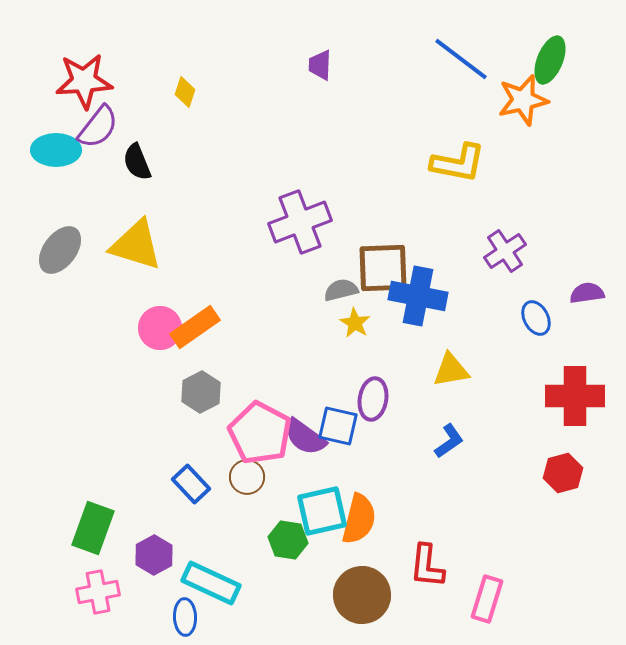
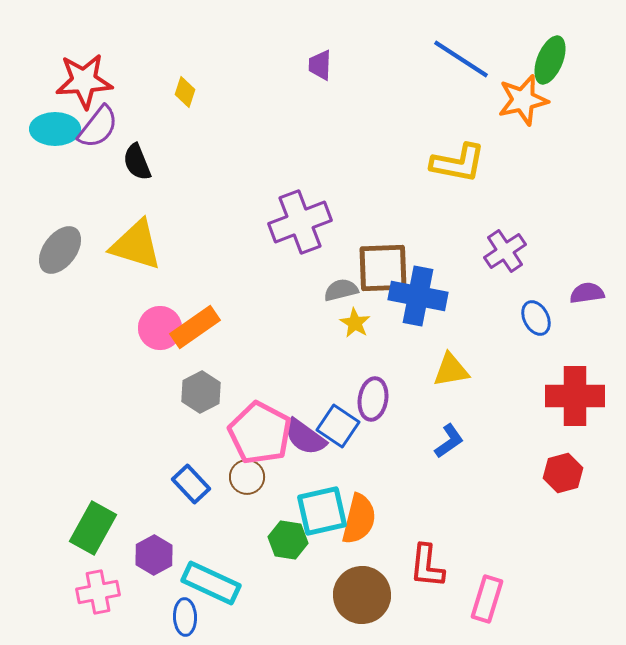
blue line at (461, 59): rotated 4 degrees counterclockwise
cyan ellipse at (56, 150): moved 1 px left, 21 px up
blue square at (338, 426): rotated 21 degrees clockwise
green rectangle at (93, 528): rotated 9 degrees clockwise
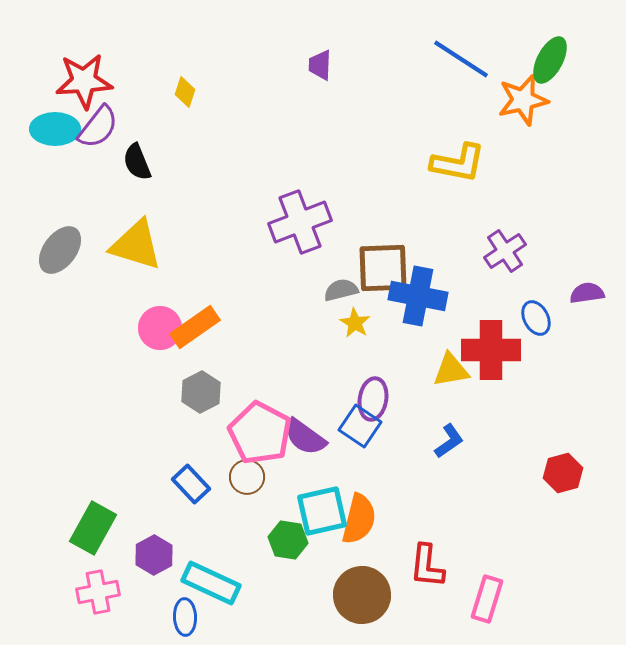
green ellipse at (550, 60): rotated 6 degrees clockwise
red cross at (575, 396): moved 84 px left, 46 px up
blue square at (338, 426): moved 22 px right
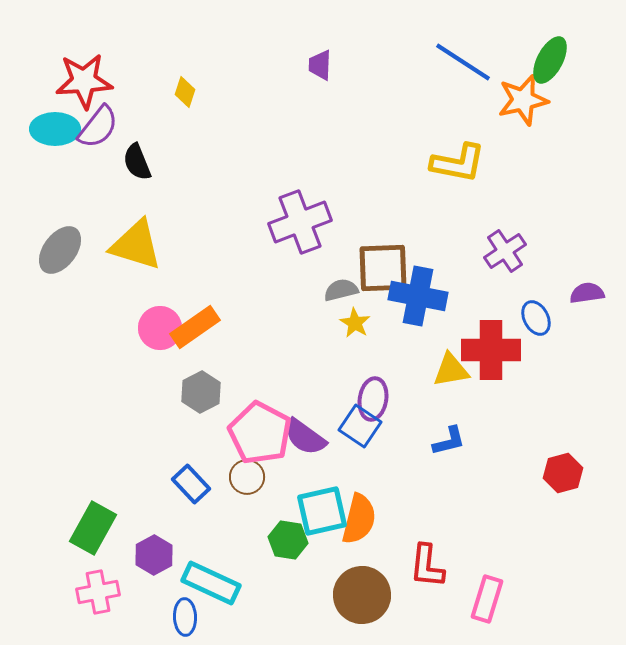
blue line at (461, 59): moved 2 px right, 3 px down
blue L-shape at (449, 441): rotated 21 degrees clockwise
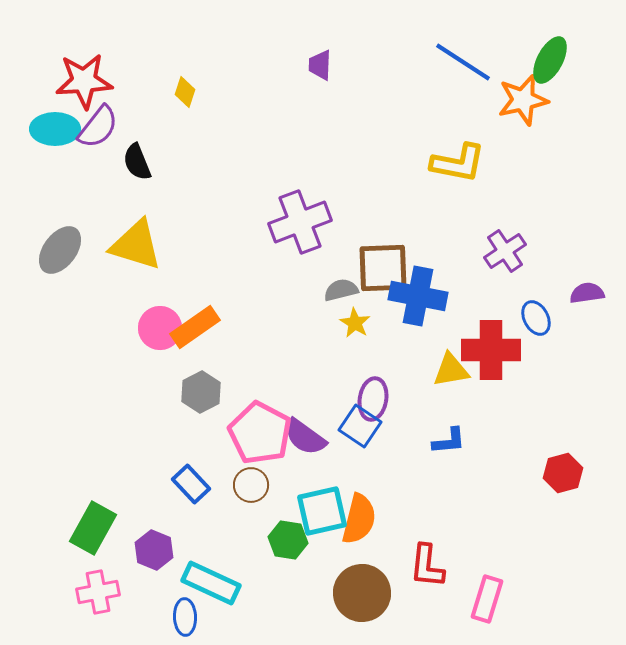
blue L-shape at (449, 441): rotated 9 degrees clockwise
brown circle at (247, 477): moved 4 px right, 8 px down
purple hexagon at (154, 555): moved 5 px up; rotated 9 degrees counterclockwise
brown circle at (362, 595): moved 2 px up
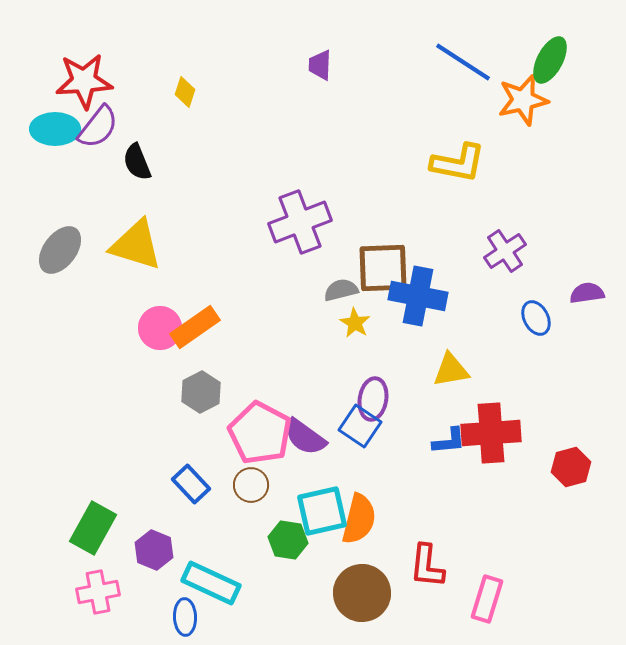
red cross at (491, 350): moved 83 px down; rotated 4 degrees counterclockwise
red hexagon at (563, 473): moved 8 px right, 6 px up
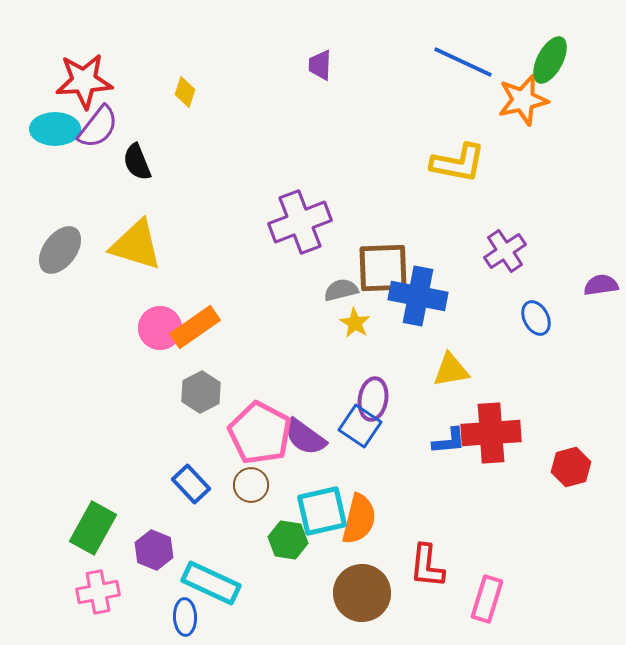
blue line at (463, 62): rotated 8 degrees counterclockwise
purple semicircle at (587, 293): moved 14 px right, 8 px up
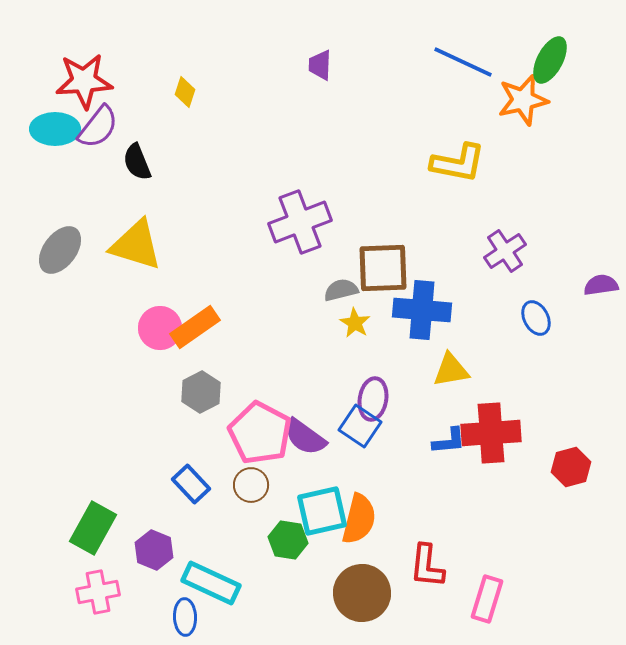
blue cross at (418, 296): moved 4 px right, 14 px down; rotated 6 degrees counterclockwise
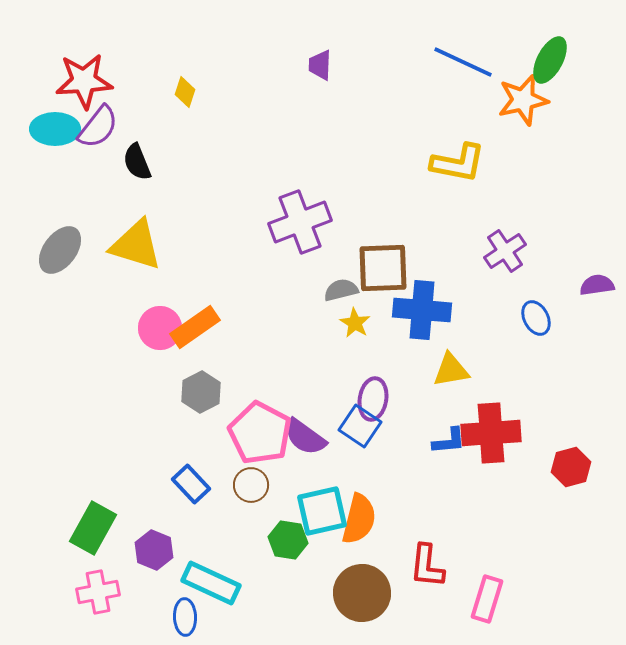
purple semicircle at (601, 285): moved 4 px left
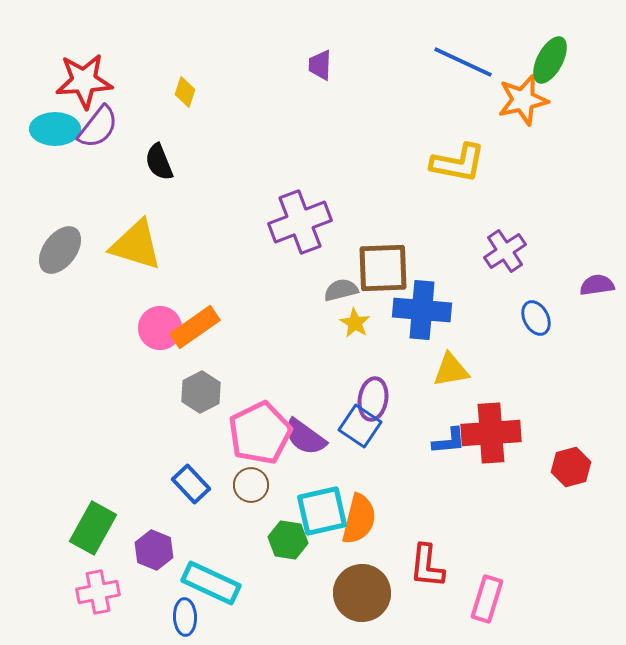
black semicircle at (137, 162): moved 22 px right
pink pentagon at (260, 433): rotated 18 degrees clockwise
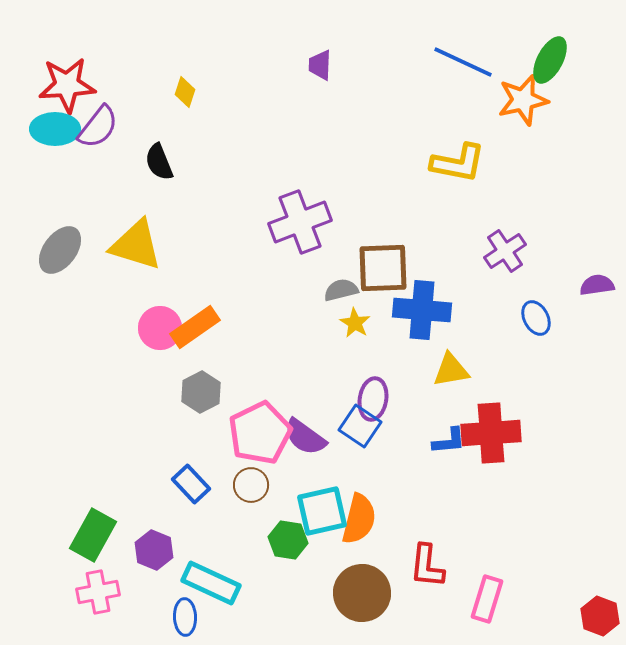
red star at (84, 81): moved 17 px left, 4 px down
red hexagon at (571, 467): moved 29 px right, 149 px down; rotated 24 degrees counterclockwise
green rectangle at (93, 528): moved 7 px down
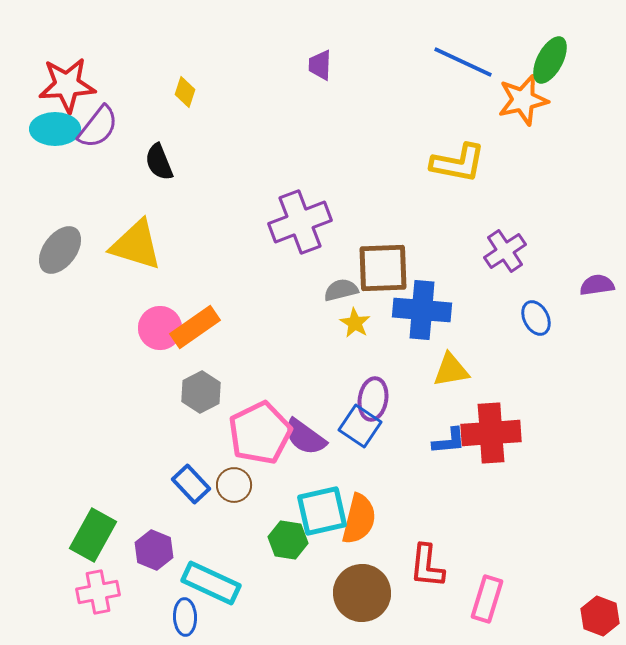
brown circle at (251, 485): moved 17 px left
